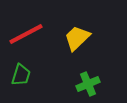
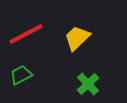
green trapezoid: rotated 135 degrees counterclockwise
green cross: rotated 20 degrees counterclockwise
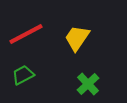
yellow trapezoid: rotated 12 degrees counterclockwise
green trapezoid: moved 2 px right
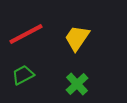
green cross: moved 11 px left
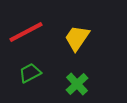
red line: moved 2 px up
green trapezoid: moved 7 px right, 2 px up
